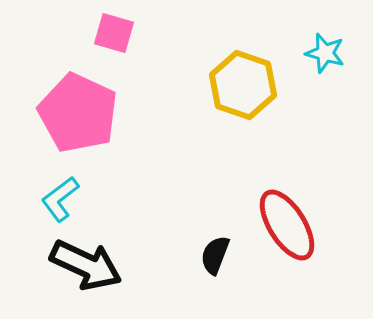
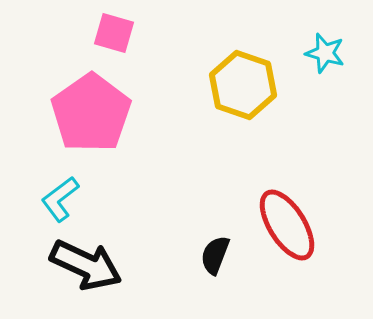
pink pentagon: moved 13 px right; rotated 12 degrees clockwise
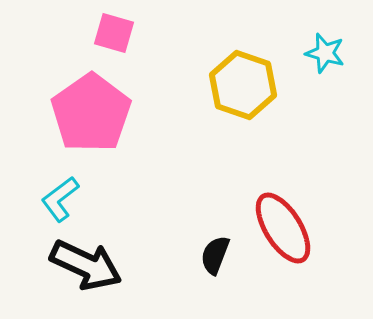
red ellipse: moved 4 px left, 3 px down
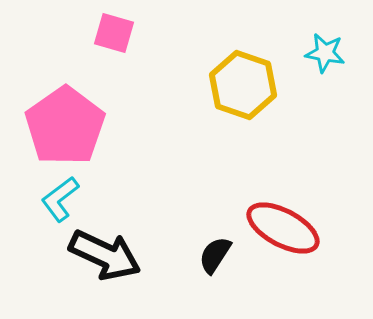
cyan star: rotated 6 degrees counterclockwise
pink pentagon: moved 26 px left, 13 px down
red ellipse: rotated 30 degrees counterclockwise
black semicircle: rotated 12 degrees clockwise
black arrow: moved 19 px right, 10 px up
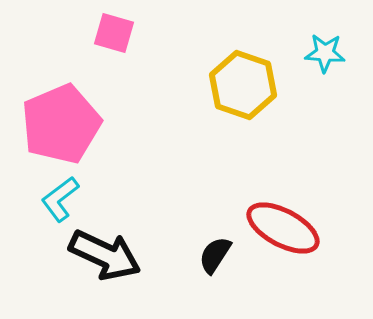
cyan star: rotated 6 degrees counterclockwise
pink pentagon: moved 4 px left, 2 px up; rotated 12 degrees clockwise
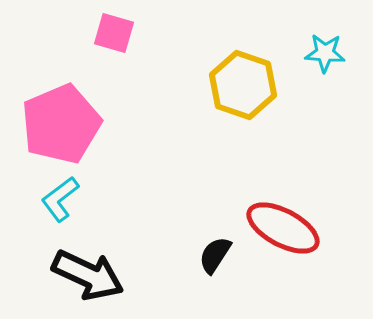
black arrow: moved 17 px left, 20 px down
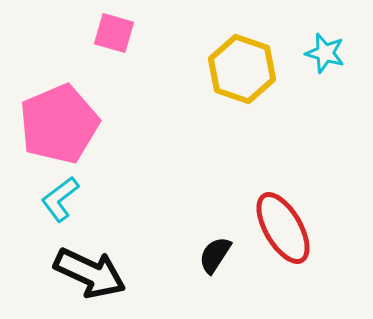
cyan star: rotated 12 degrees clockwise
yellow hexagon: moved 1 px left, 16 px up
pink pentagon: moved 2 px left
red ellipse: rotated 32 degrees clockwise
black arrow: moved 2 px right, 2 px up
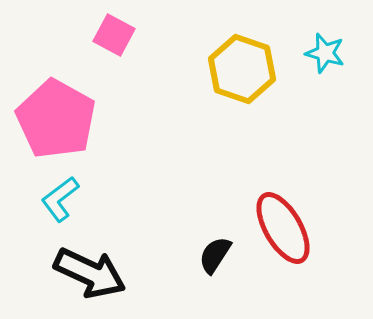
pink square: moved 2 px down; rotated 12 degrees clockwise
pink pentagon: moved 3 px left, 5 px up; rotated 20 degrees counterclockwise
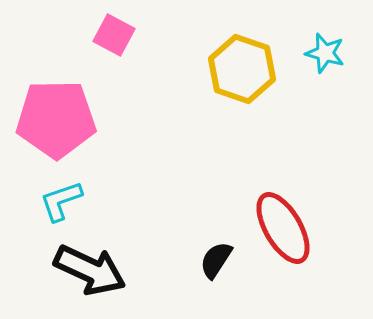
pink pentagon: rotated 30 degrees counterclockwise
cyan L-shape: moved 1 px right, 2 px down; rotated 18 degrees clockwise
black semicircle: moved 1 px right, 5 px down
black arrow: moved 3 px up
